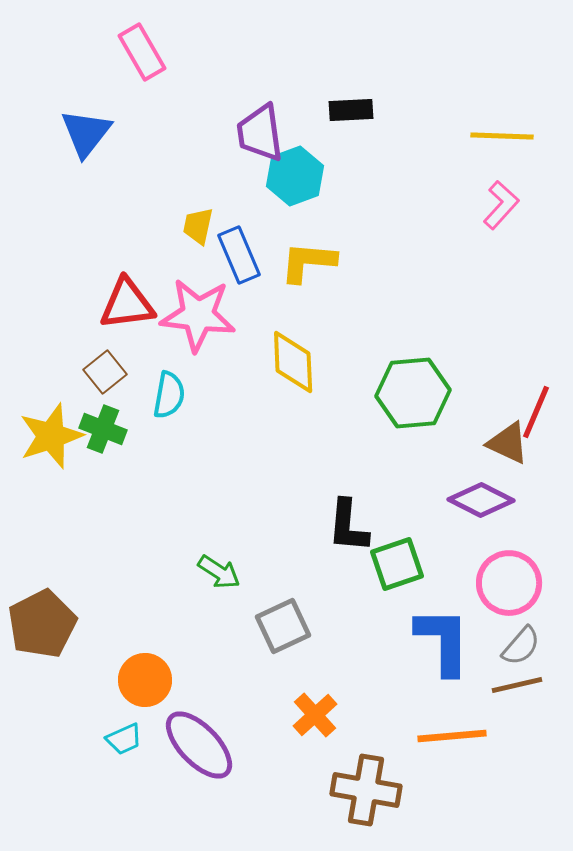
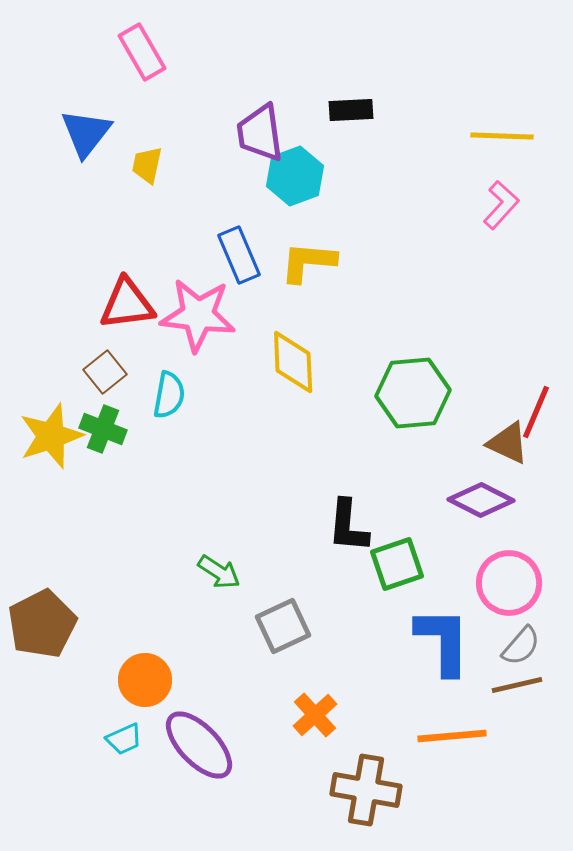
yellow trapezoid: moved 51 px left, 61 px up
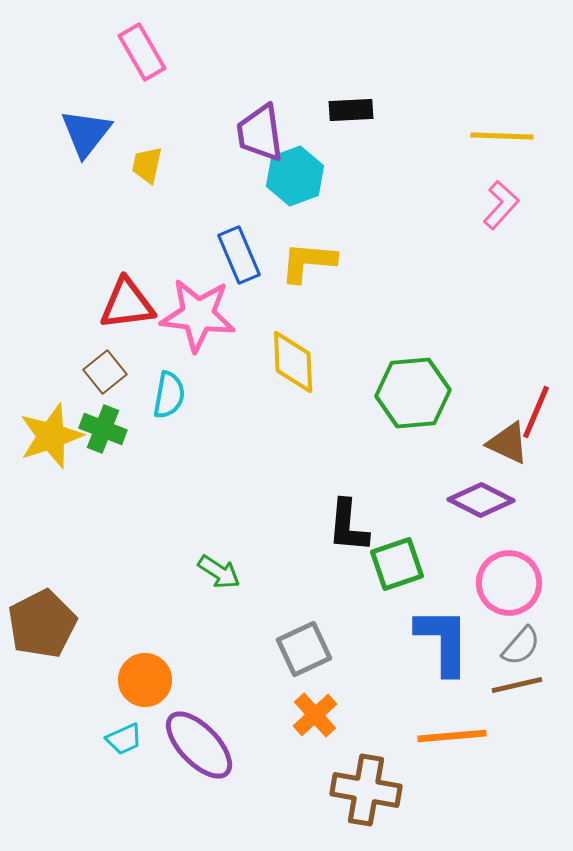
gray square: moved 21 px right, 23 px down
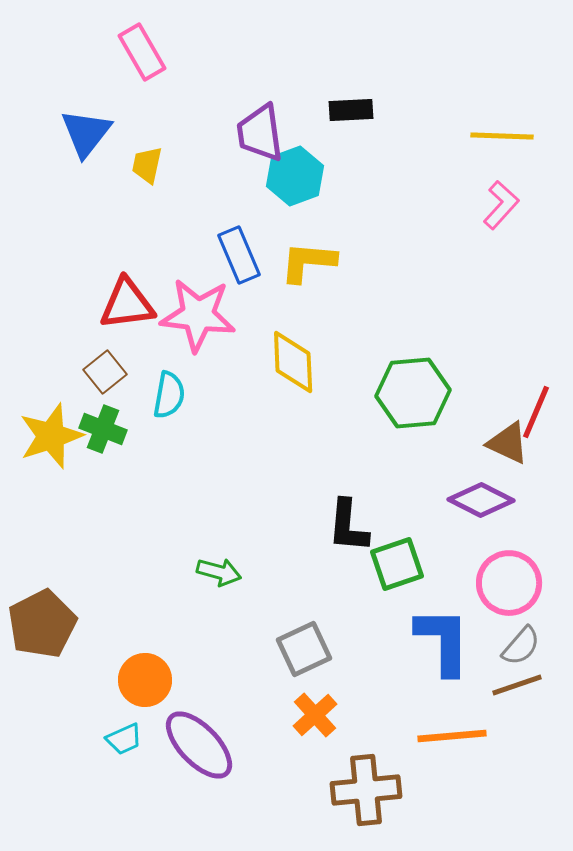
green arrow: rotated 18 degrees counterclockwise
brown line: rotated 6 degrees counterclockwise
brown cross: rotated 16 degrees counterclockwise
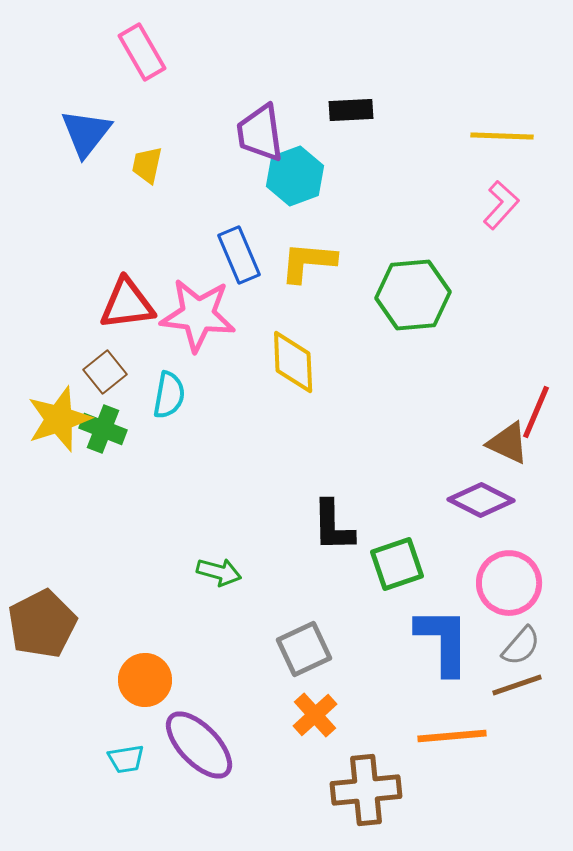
green hexagon: moved 98 px up
yellow star: moved 8 px right, 17 px up
black L-shape: moved 15 px left; rotated 6 degrees counterclockwise
cyan trapezoid: moved 2 px right, 20 px down; rotated 15 degrees clockwise
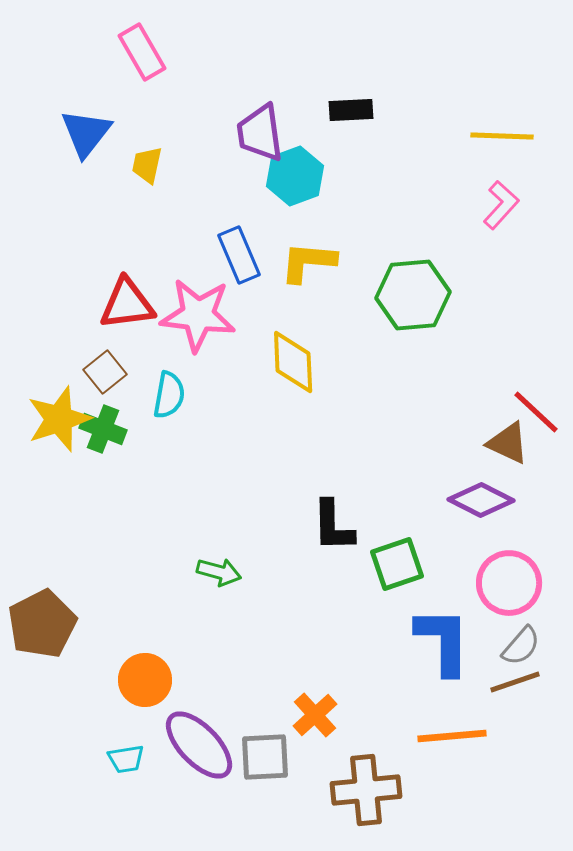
red line: rotated 70 degrees counterclockwise
gray square: moved 39 px left, 108 px down; rotated 22 degrees clockwise
brown line: moved 2 px left, 3 px up
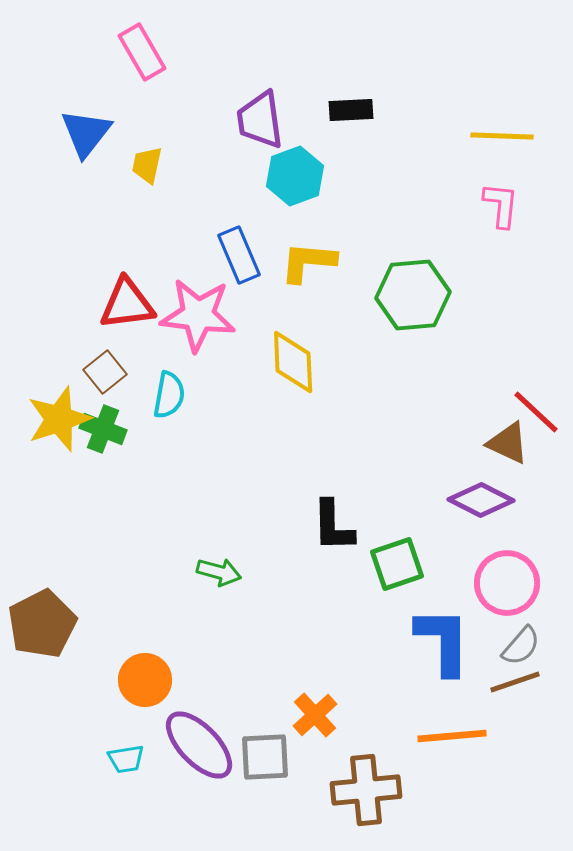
purple trapezoid: moved 13 px up
pink L-shape: rotated 36 degrees counterclockwise
pink circle: moved 2 px left
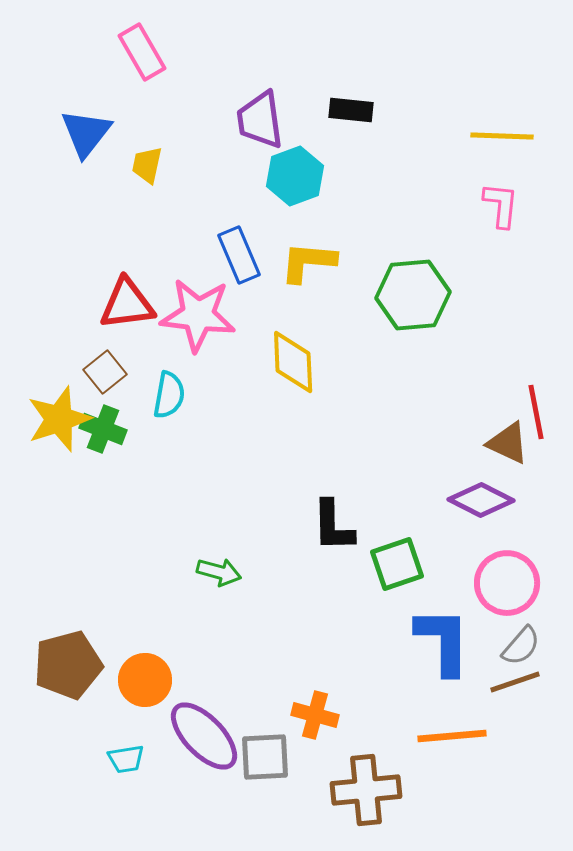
black rectangle: rotated 9 degrees clockwise
red line: rotated 36 degrees clockwise
brown pentagon: moved 26 px right, 41 px down; rotated 12 degrees clockwise
orange cross: rotated 33 degrees counterclockwise
purple ellipse: moved 5 px right, 9 px up
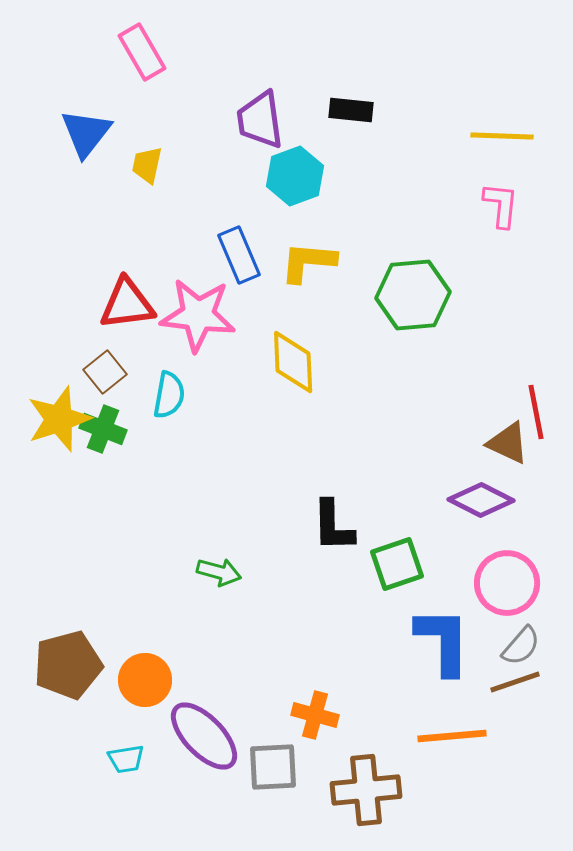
gray square: moved 8 px right, 10 px down
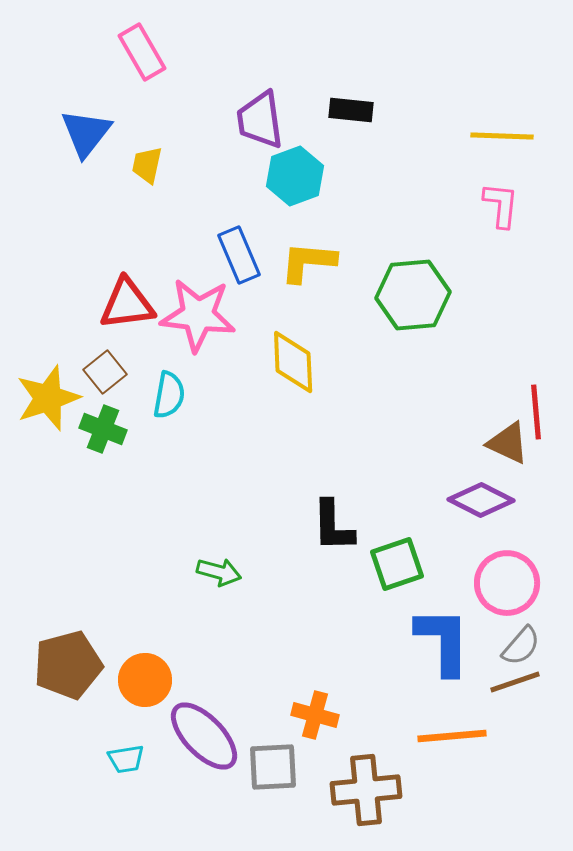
red line: rotated 6 degrees clockwise
yellow star: moved 11 px left, 21 px up
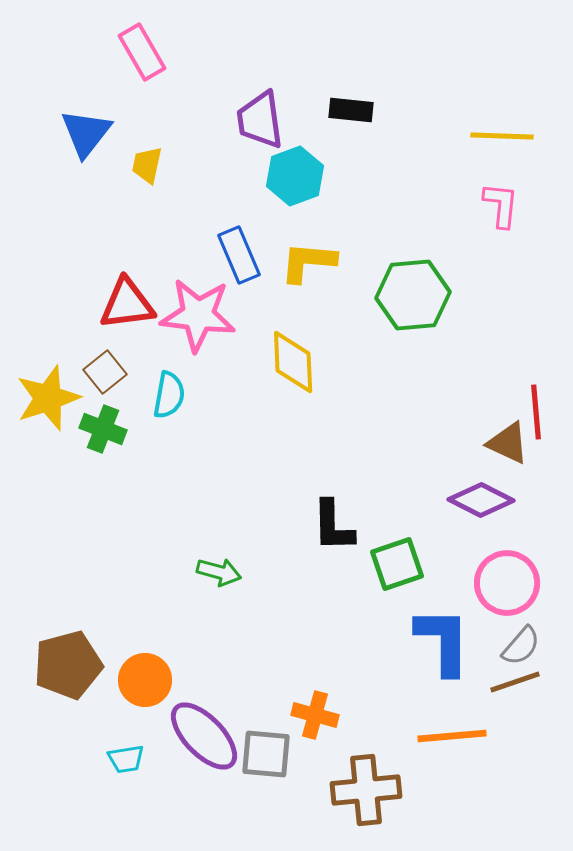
gray square: moved 7 px left, 13 px up; rotated 8 degrees clockwise
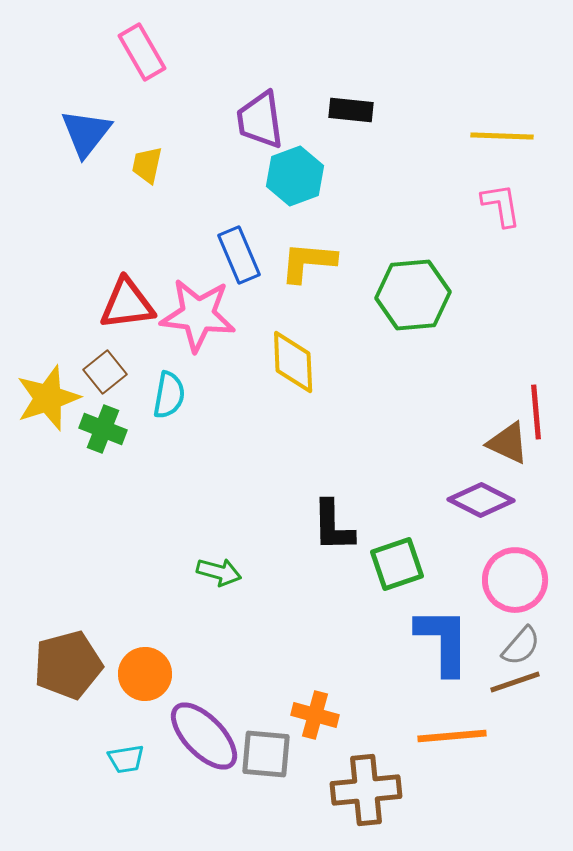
pink L-shape: rotated 15 degrees counterclockwise
pink circle: moved 8 px right, 3 px up
orange circle: moved 6 px up
